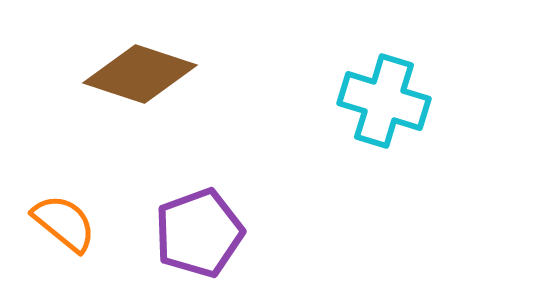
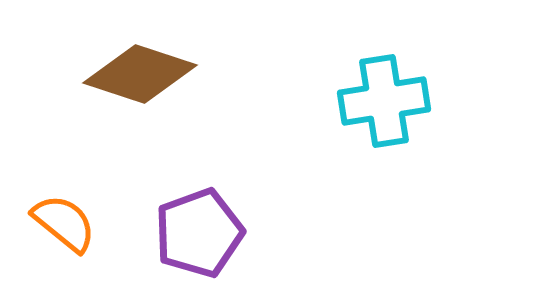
cyan cross: rotated 26 degrees counterclockwise
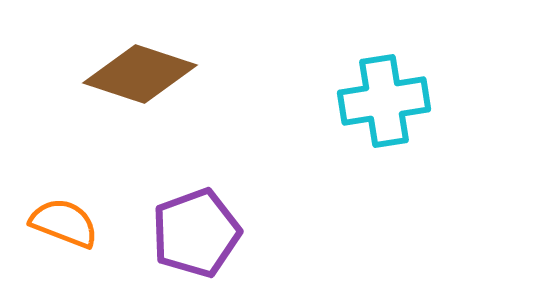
orange semicircle: rotated 18 degrees counterclockwise
purple pentagon: moved 3 px left
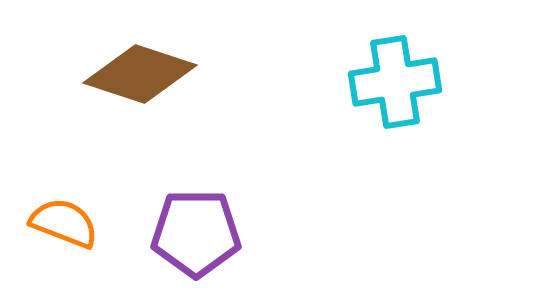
cyan cross: moved 11 px right, 19 px up
purple pentagon: rotated 20 degrees clockwise
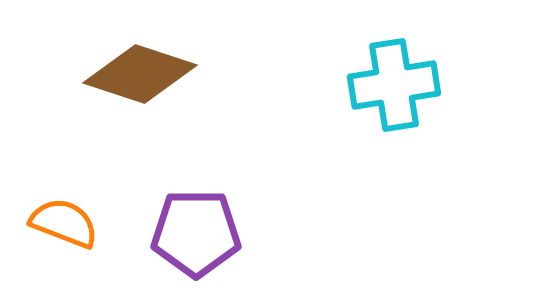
cyan cross: moved 1 px left, 3 px down
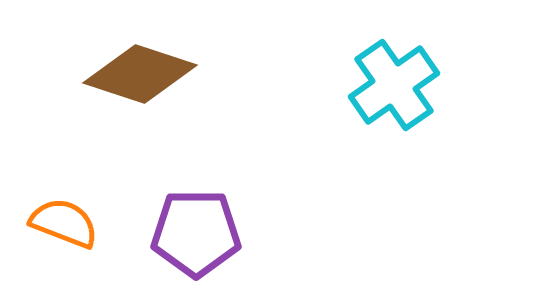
cyan cross: rotated 26 degrees counterclockwise
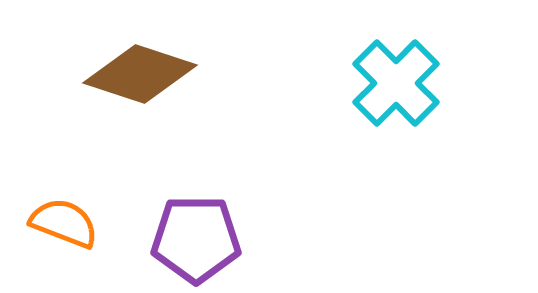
cyan cross: moved 2 px right, 2 px up; rotated 10 degrees counterclockwise
purple pentagon: moved 6 px down
